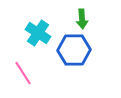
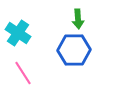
green arrow: moved 4 px left
cyan cross: moved 20 px left
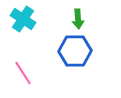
cyan cross: moved 5 px right, 14 px up
blue hexagon: moved 1 px right, 1 px down
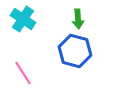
blue hexagon: rotated 16 degrees clockwise
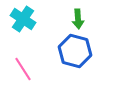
pink line: moved 4 px up
